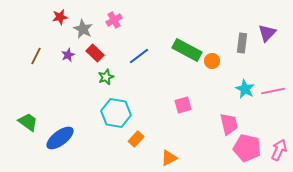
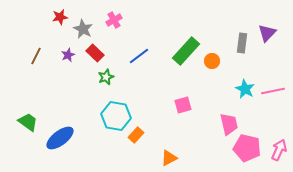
green rectangle: moved 1 px left, 1 px down; rotated 76 degrees counterclockwise
cyan hexagon: moved 3 px down
orange rectangle: moved 4 px up
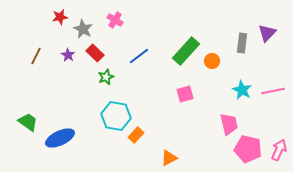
pink cross: moved 1 px right; rotated 28 degrees counterclockwise
purple star: rotated 16 degrees counterclockwise
cyan star: moved 3 px left, 1 px down
pink square: moved 2 px right, 11 px up
blue ellipse: rotated 12 degrees clockwise
pink pentagon: moved 1 px right, 1 px down
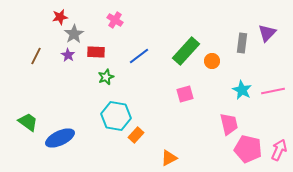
gray star: moved 9 px left, 5 px down; rotated 12 degrees clockwise
red rectangle: moved 1 px right, 1 px up; rotated 42 degrees counterclockwise
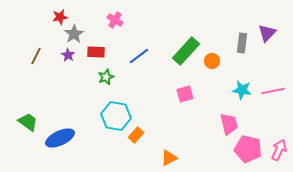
cyan star: rotated 18 degrees counterclockwise
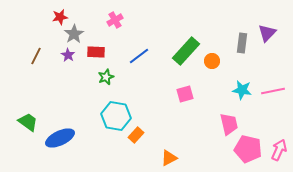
pink cross: rotated 28 degrees clockwise
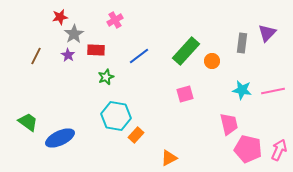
red rectangle: moved 2 px up
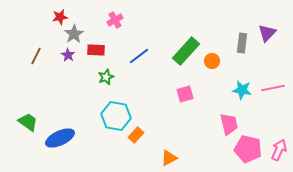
pink line: moved 3 px up
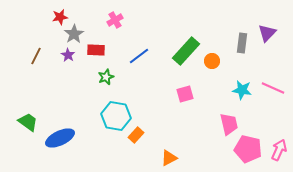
pink line: rotated 35 degrees clockwise
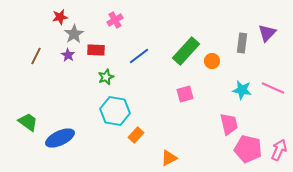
cyan hexagon: moved 1 px left, 5 px up
